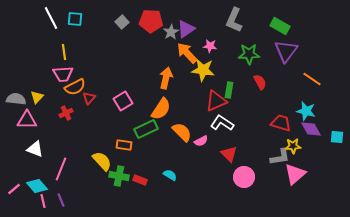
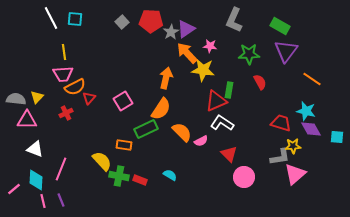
cyan diamond at (37, 186): moved 1 px left, 6 px up; rotated 45 degrees clockwise
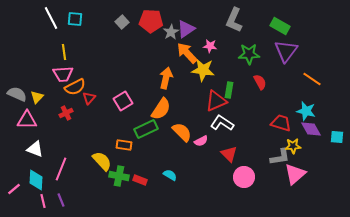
gray semicircle at (16, 99): moved 1 px right, 5 px up; rotated 18 degrees clockwise
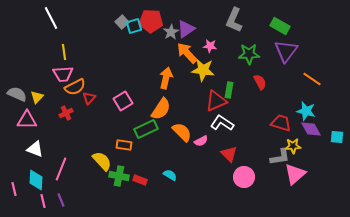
cyan square at (75, 19): moved 59 px right, 7 px down; rotated 21 degrees counterclockwise
pink line at (14, 189): rotated 64 degrees counterclockwise
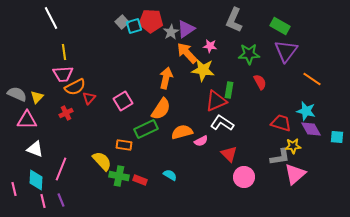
orange semicircle at (182, 132): rotated 60 degrees counterclockwise
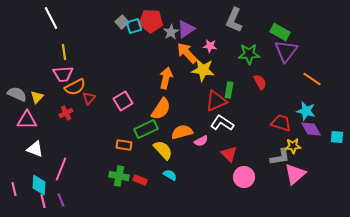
green rectangle at (280, 26): moved 6 px down
yellow semicircle at (102, 161): moved 61 px right, 11 px up
cyan diamond at (36, 180): moved 3 px right, 5 px down
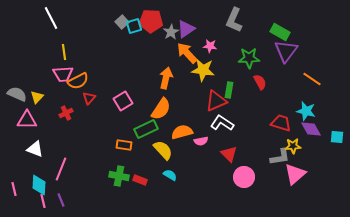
green star at (249, 54): moved 4 px down
orange semicircle at (75, 87): moved 3 px right, 6 px up
pink semicircle at (201, 141): rotated 16 degrees clockwise
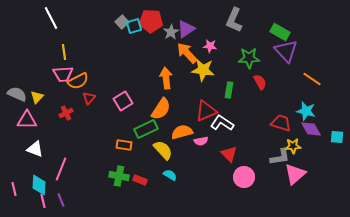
purple triangle at (286, 51): rotated 20 degrees counterclockwise
orange arrow at (166, 78): rotated 20 degrees counterclockwise
red triangle at (216, 101): moved 10 px left, 10 px down
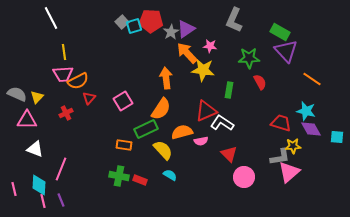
pink triangle at (295, 174): moved 6 px left, 2 px up
